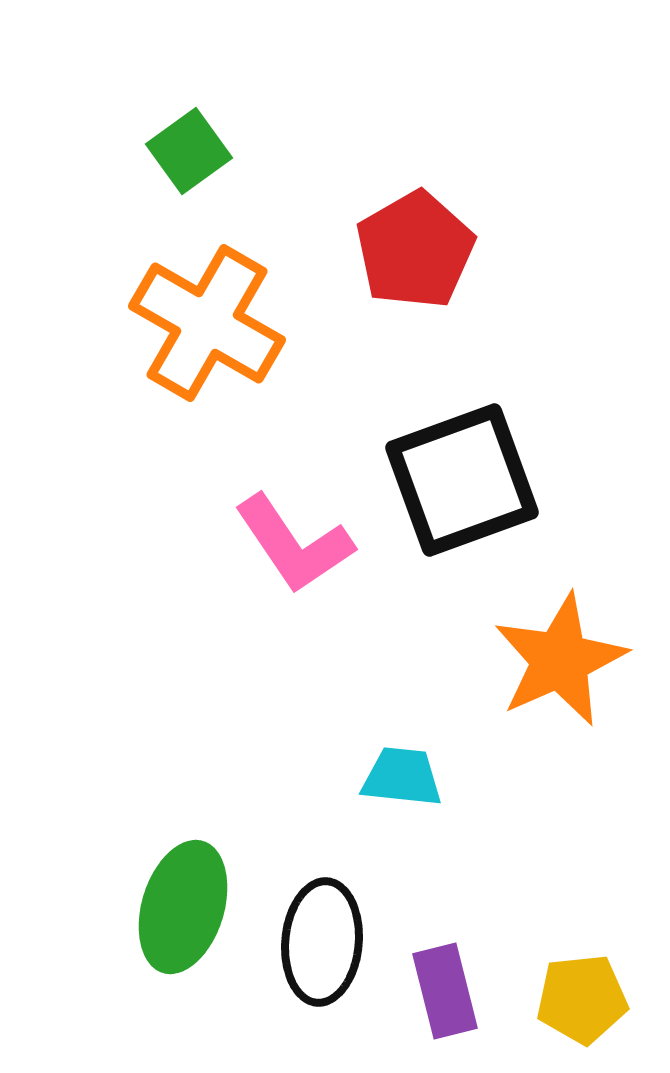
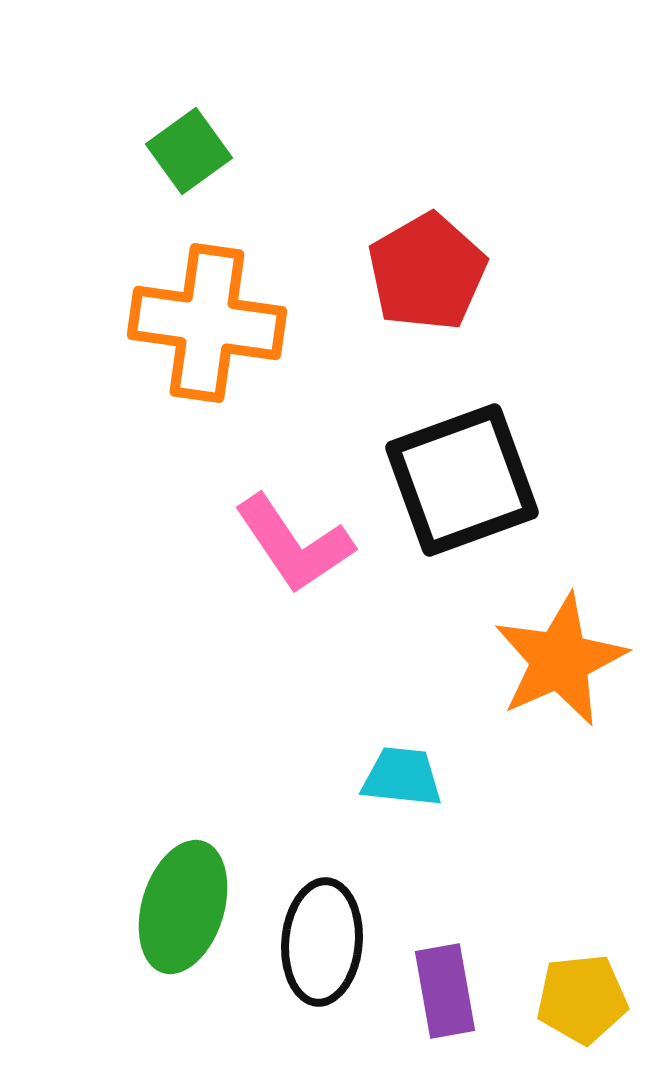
red pentagon: moved 12 px right, 22 px down
orange cross: rotated 22 degrees counterclockwise
purple rectangle: rotated 4 degrees clockwise
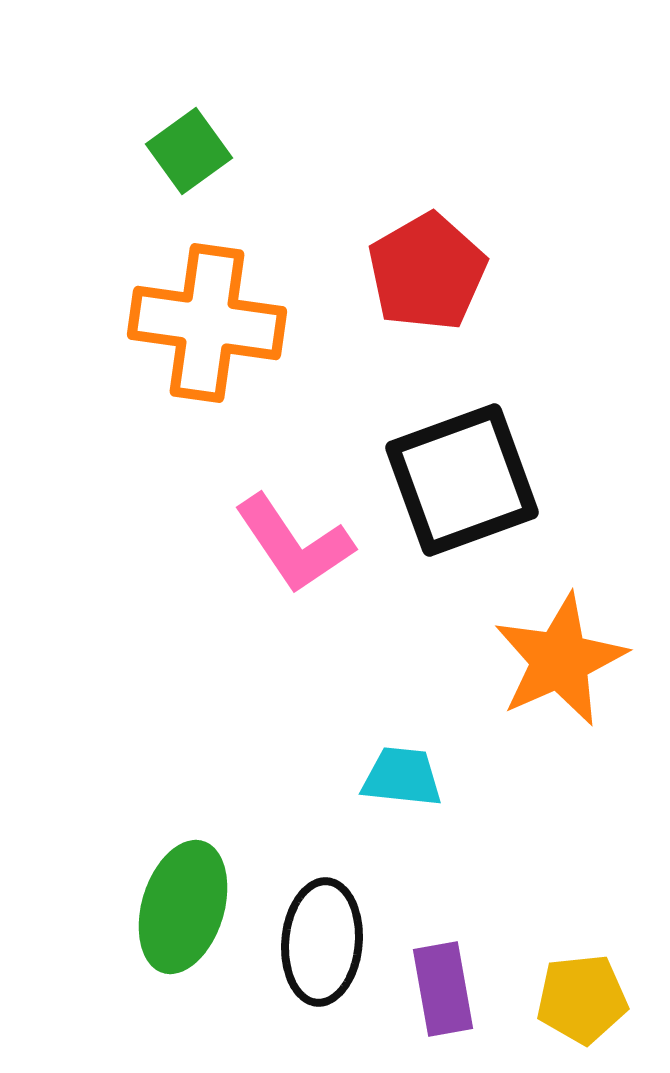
purple rectangle: moved 2 px left, 2 px up
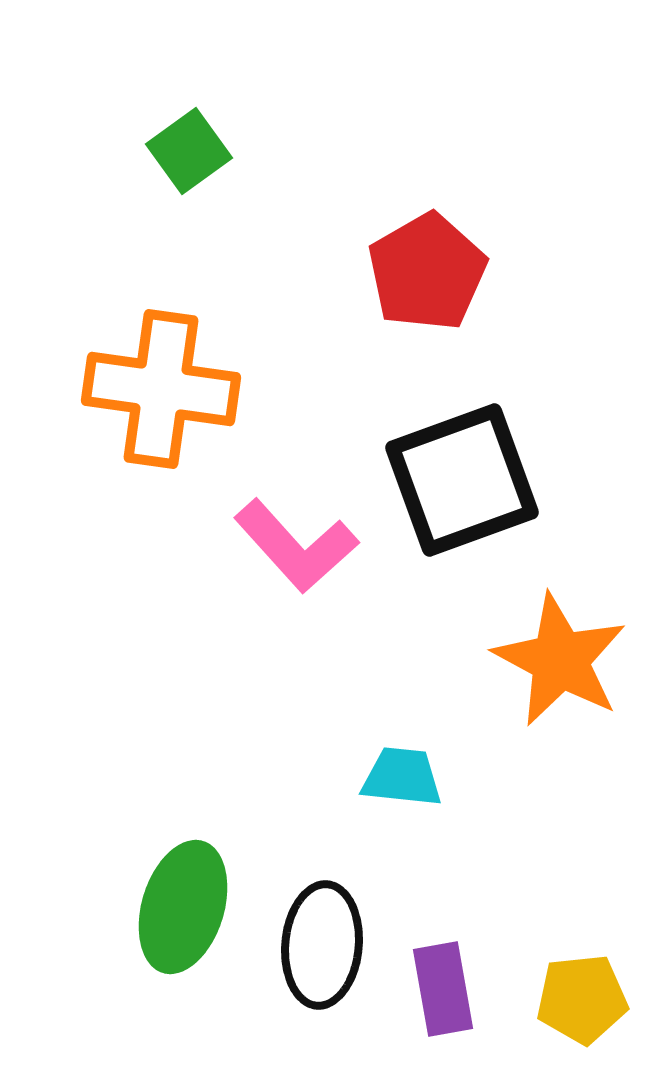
orange cross: moved 46 px left, 66 px down
pink L-shape: moved 2 px right, 2 px down; rotated 8 degrees counterclockwise
orange star: rotated 20 degrees counterclockwise
black ellipse: moved 3 px down
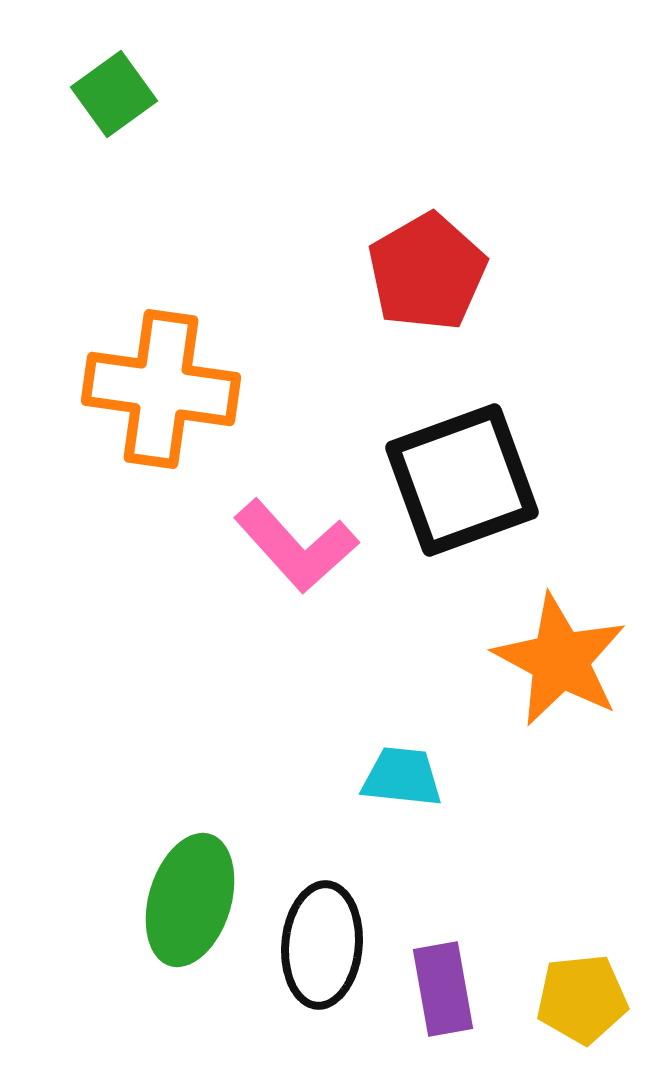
green square: moved 75 px left, 57 px up
green ellipse: moved 7 px right, 7 px up
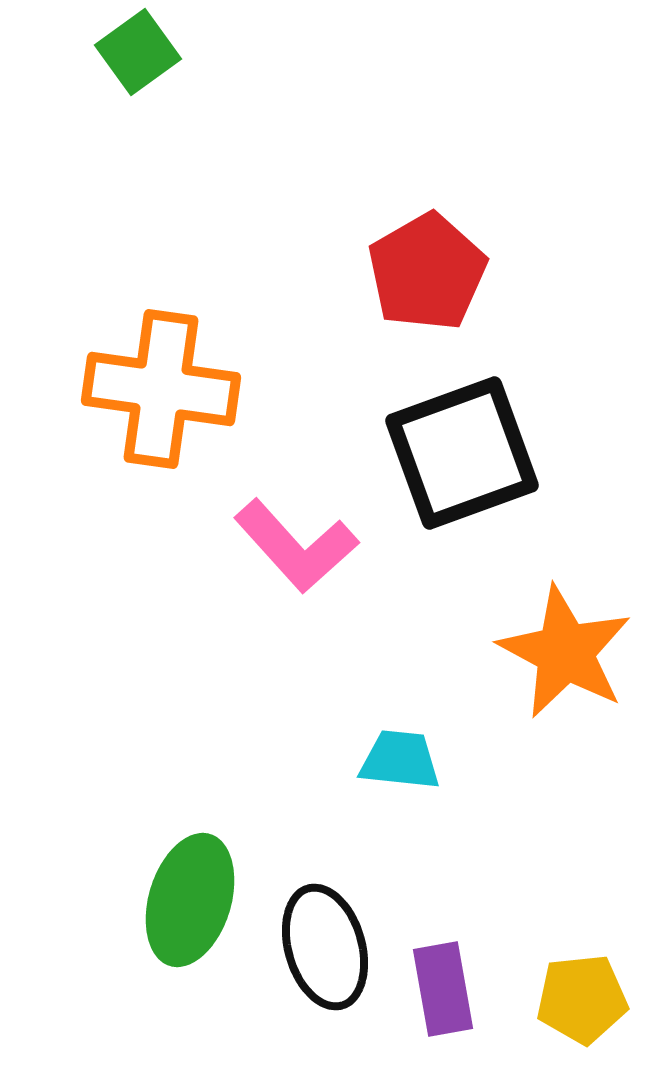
green square: moved 24 px right, 42 px up
black square: moved 27 px up
orange star: moved 5 px right, 8 px up
cyan trapezoid: moved 2 px left, 17 px up
black ellipse: moved 3 px right, 2 px down; rotated 21 degrees counterclockwise
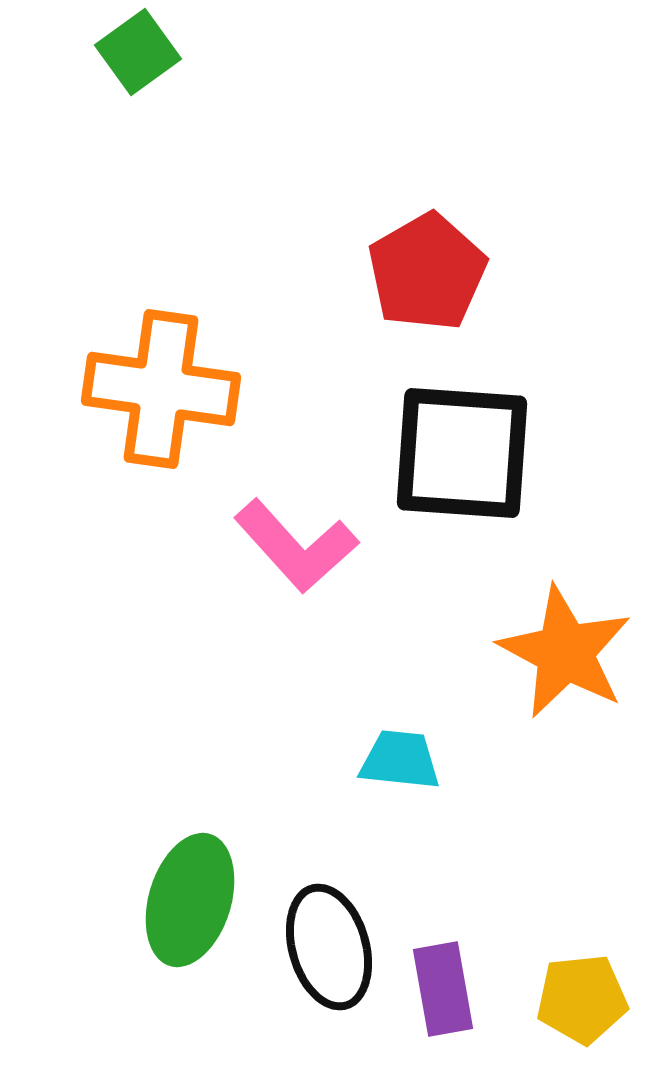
black square: rotated 24 degrees clockwise
black ellipse: moved 4 px right
